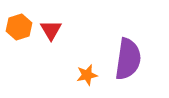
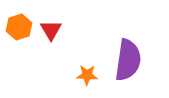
purple semicircle: moved 1 px down
orange star: rotated 15 degrees clockwise
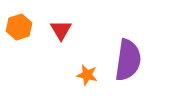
red triangle: moved 10 px right
orange star: rotated 10 degrees clockwise
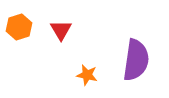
purple semicircle: moved 8 px right
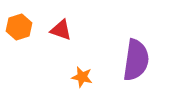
red triangle: rotated 40 degrees counterclockwise
orange star: moved 5 px left, 2 px down
